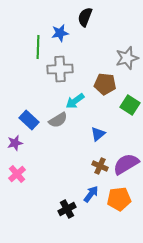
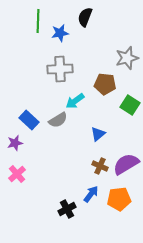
green line: moved 26 px up
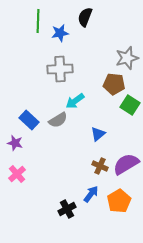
brown pentagon: moved 9 px right
purple star: rotated 28 degrees clockwise
orange pentagon: moved 2 px down; rotated 25 degrees counterclockwise
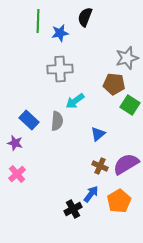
gray semicircle: moved 1 px left, 1 px down; rotated 54 degrees counterclockwise
black cross: moved 6 px right
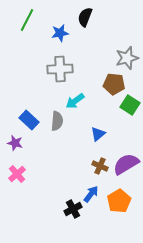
green line: moved 11 px left, 1 px up; rotated 25 degrees clockwise
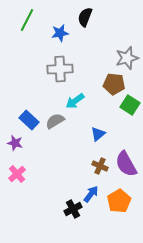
gray semicircle: moved 2 px left; rotated 126 degrees counterclockwise
purple semicircle: rotated 88 degrees counterclockwise
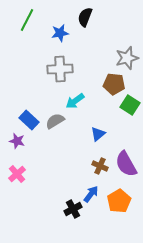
purple star: moved 2 px right, 2 px up
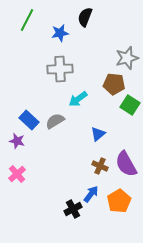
cyan arrow: moved 3 px right, 2 px up
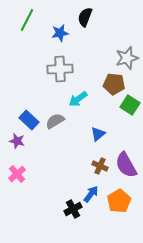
purple semicircle: moved 1 px down
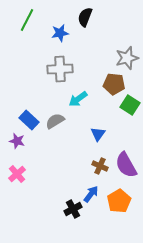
blue triangle: rotated 14 degrees counterclockwise
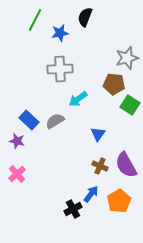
green line: moved 8 px right
